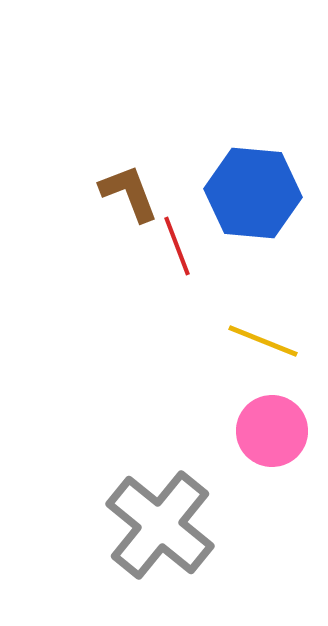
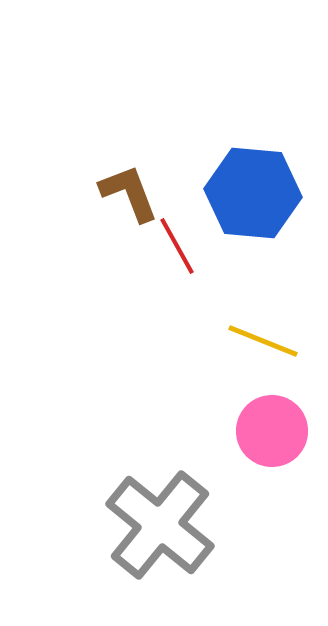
red line: rotated 8 degrees counterclockwise
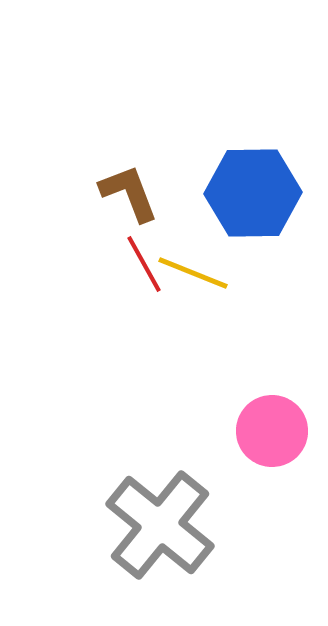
blue hexagon: rotated 6 degrees counterclockwise
red line: moved 33 px left, 18 px down
yellow line: moved 70 px left, 68 px up
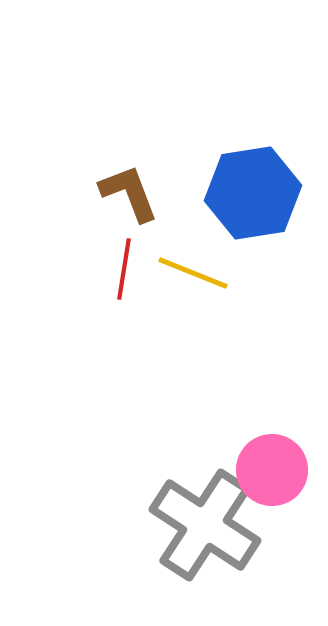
blue hexagon: rotated 8 degrees counterclockwise
red line: moved 20 px left, 5 px down; rotated 38 degrees clockwise
pink circle: moved 39 px down
gray cross: moved 45 px right; rotated 6 degrees counterclockwise
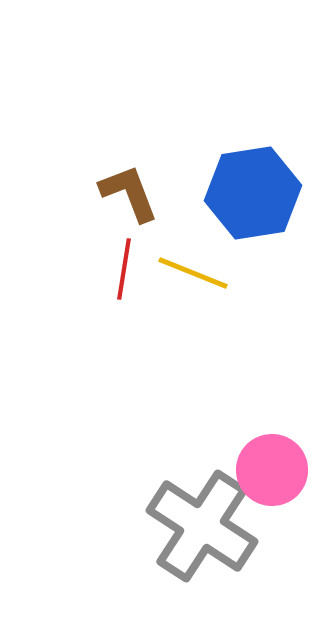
gray cross: moved 3 px left, 1 px down
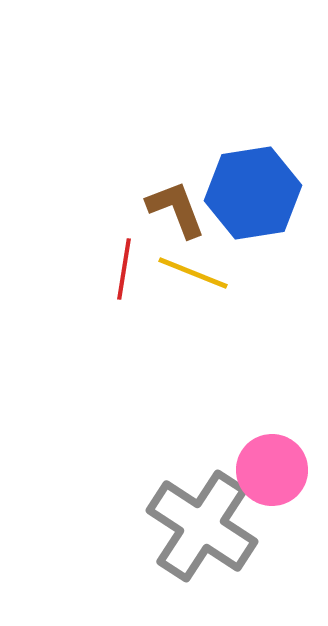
brown L-shape: moved 47 px right, 16 px down
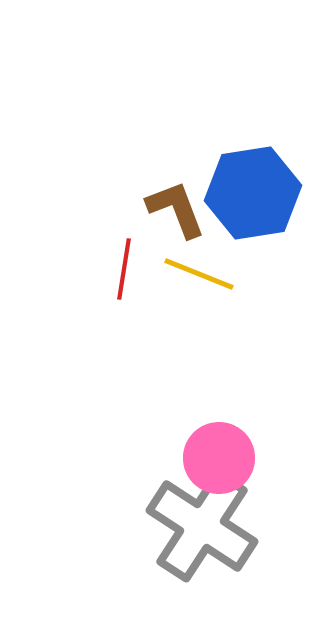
yellow line: moved 6 px right, 1 px down
pink circle: moved 53 px left, 12 px up
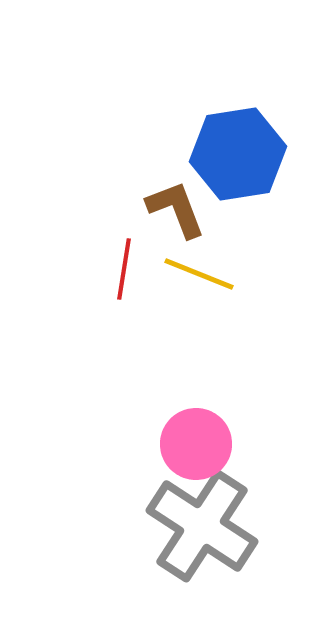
blue hexagon: moved 15 px left, 39 px up
pink circle: moved 23 px left, 14 px up
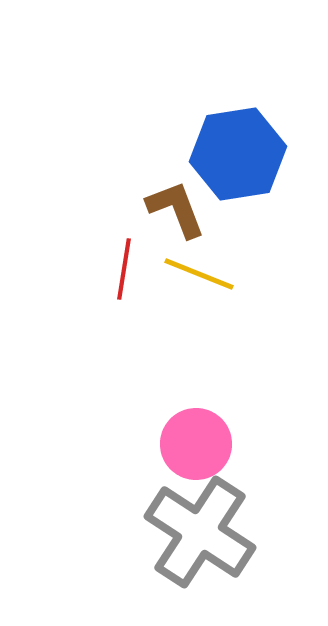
gray cross: moved 2 px left, 6 px down
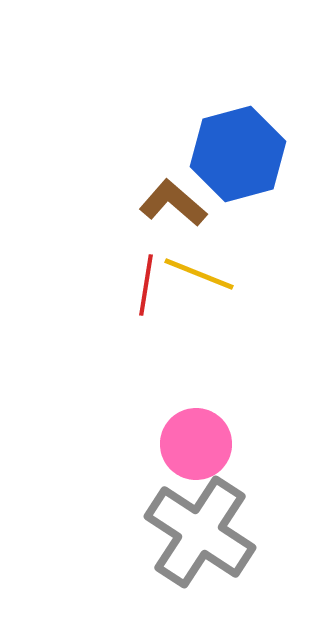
blue hexagon: rotated 6 degrees counterclockwise
brown L-shape: moved 3 px left, 6 px up; rotated 28 degrees counterclockwise
red line: moved 22 px right, 16 px down
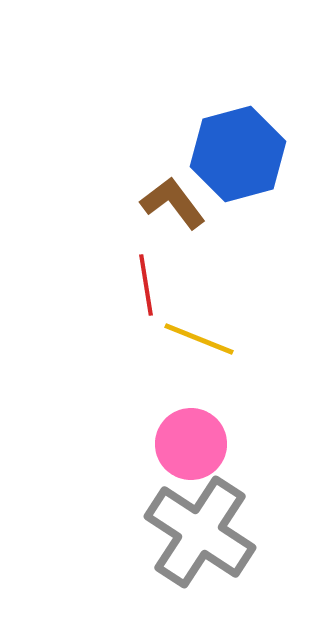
brown L-shape: rotated 12 degrees clockwise
yellow line: moved 65 px down
red line: rotated 18 degrees counterclockwise
pink circle: moved 5 px left
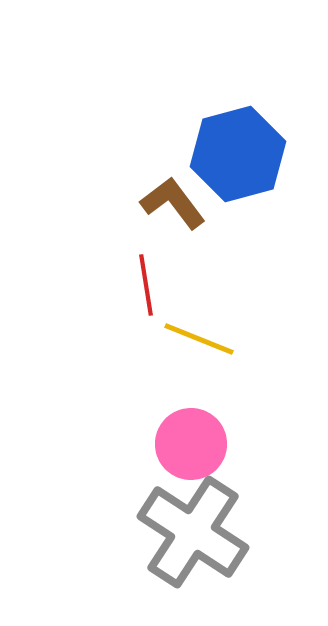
gray cross: moved 7 px left
